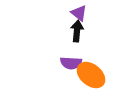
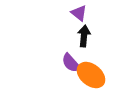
black arrow: moved 7 px right, 5 px down
purple semicircle: rotated 45 degrees clockwise
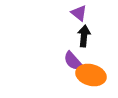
purple semicircle: moved 2 px right, 2 px up
orange ellipse: rotated 24 degrees counterclockwise
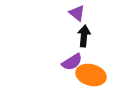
purple triangle: moved 2 px left
purple semicircle: moved 1 px left, 1 px down; rotated 80 degrees counterclockwise
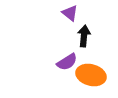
purple triangle: moved 7 px left
purple semicircle: moved 5 px left
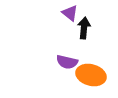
black arrow: moved 8 px up
purple semicircle: rotated 45 degrees clockwise
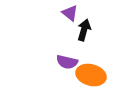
black arrow: moved 2 px down; rotated 10 degrees clockwise
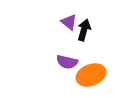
purple triangle: moved 1 px left, 9 px down
orange ellipse: rotated 36 degrees counterclockwise
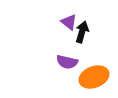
black arrow: moved 2 px left, 2 px down
orange ellipse: moved 3 px right, 2 px down
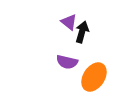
orange ellipse: rotated 36 degrees counterclockwise
